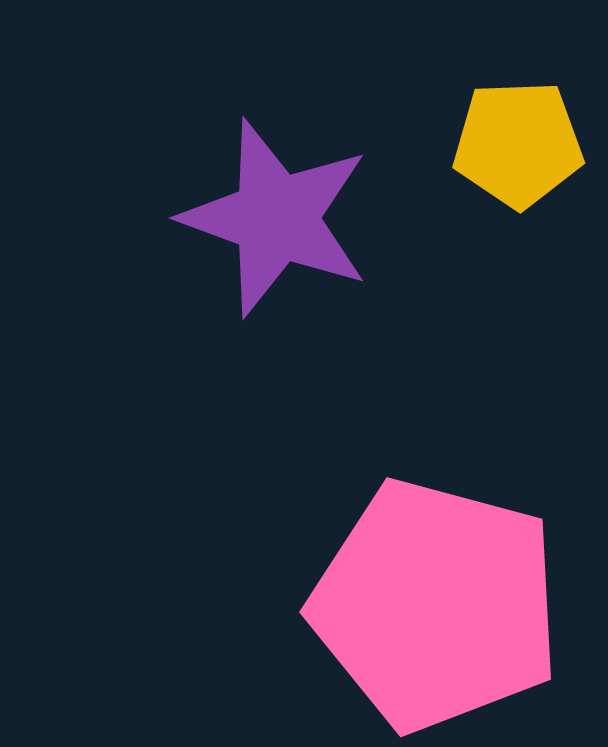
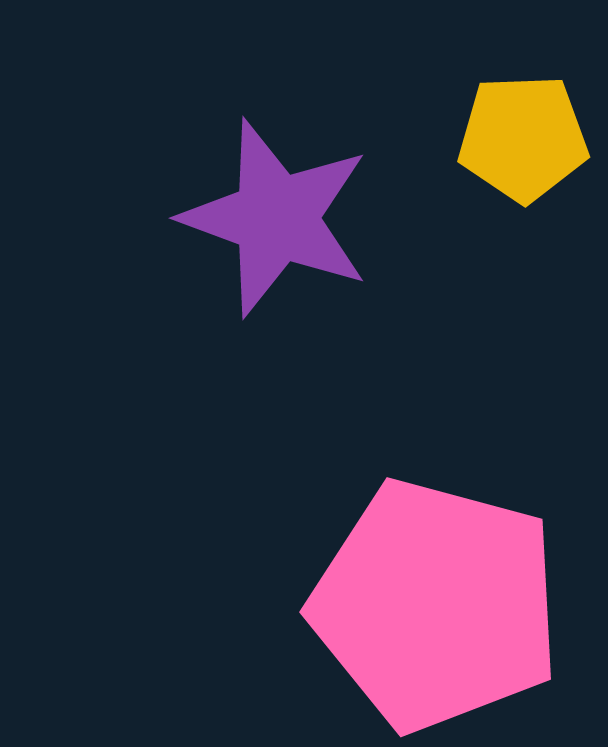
yellow pentagon: moved 5 px right, 6 px up
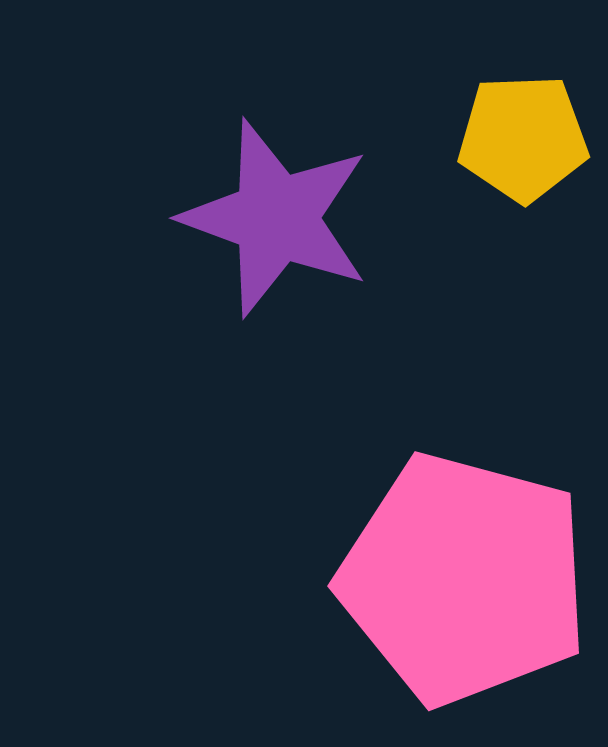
pink pentagon: moved 28 px right, 26 px up
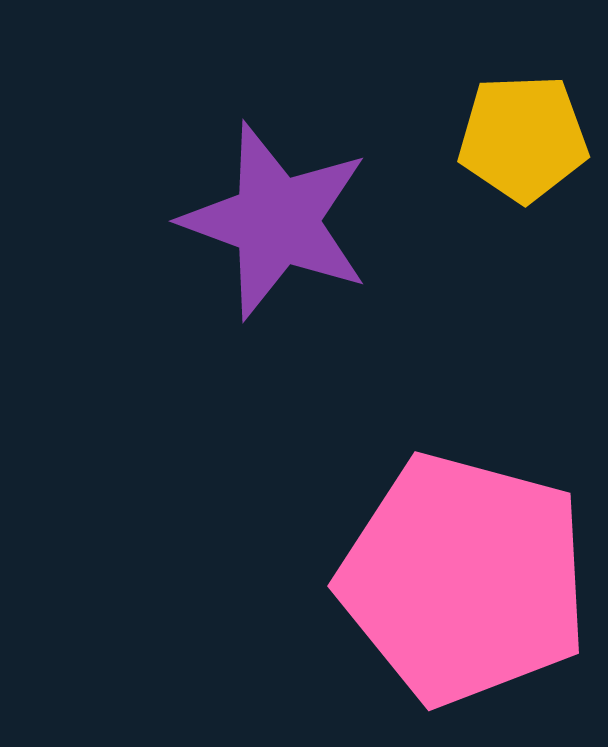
purple star: moved 3 px down
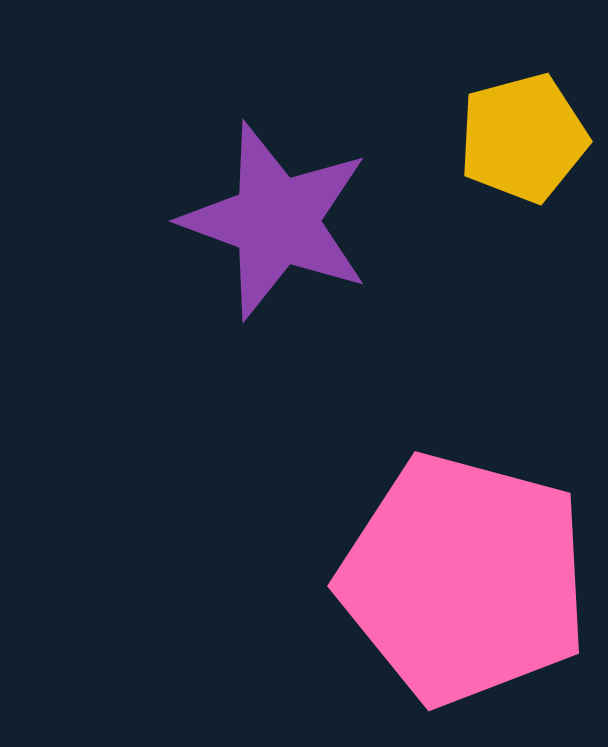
yellow pentagon: rotated 13 degrees counterclockwise
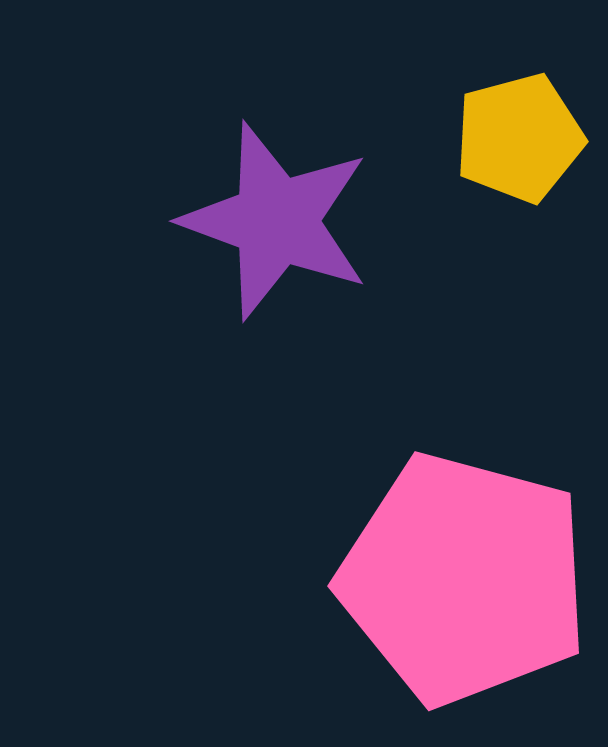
yellow pentagon: moved 4 px left
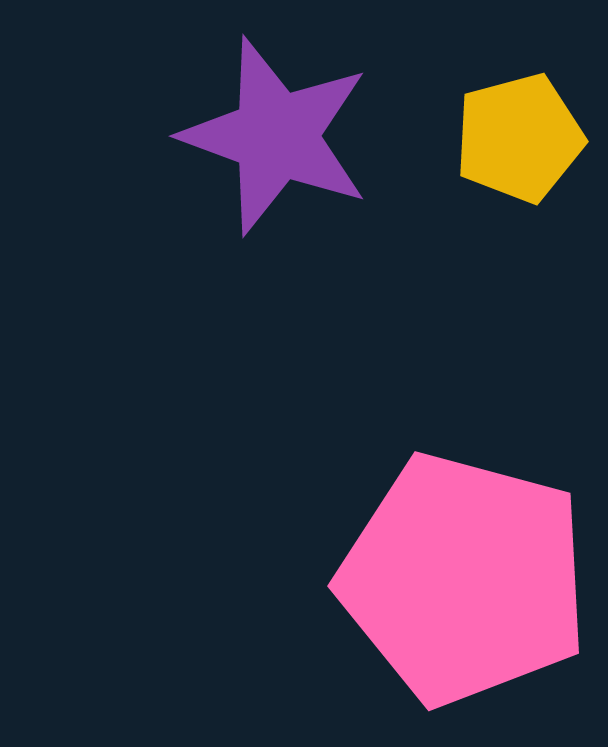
purple star: moved 85 px up
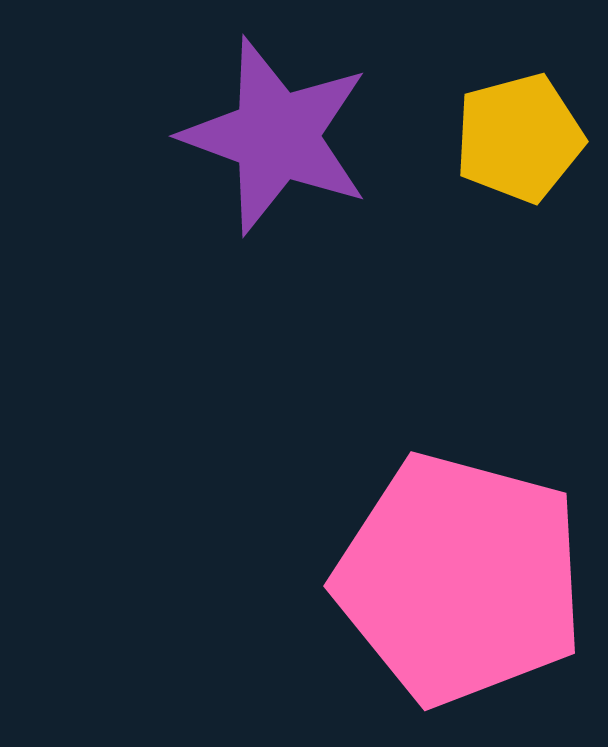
pink pentagon: moved 4 px left
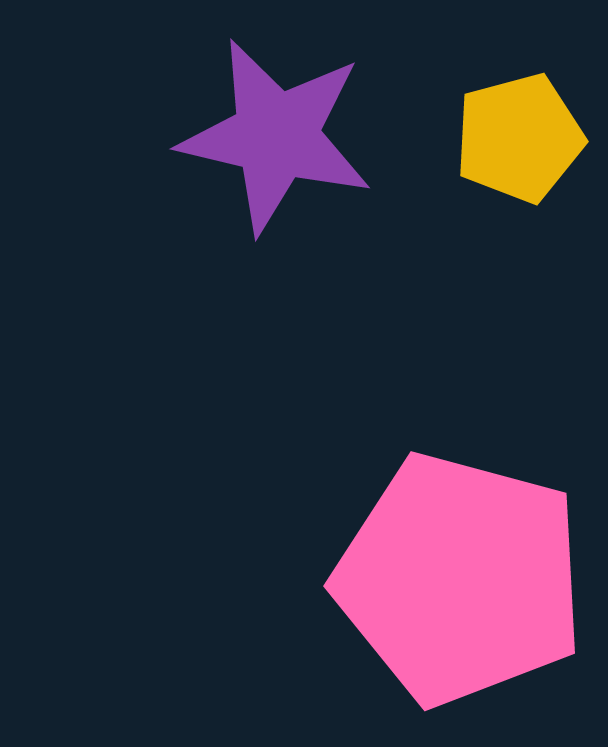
purple star: rotated 7 degrees counterclockwise
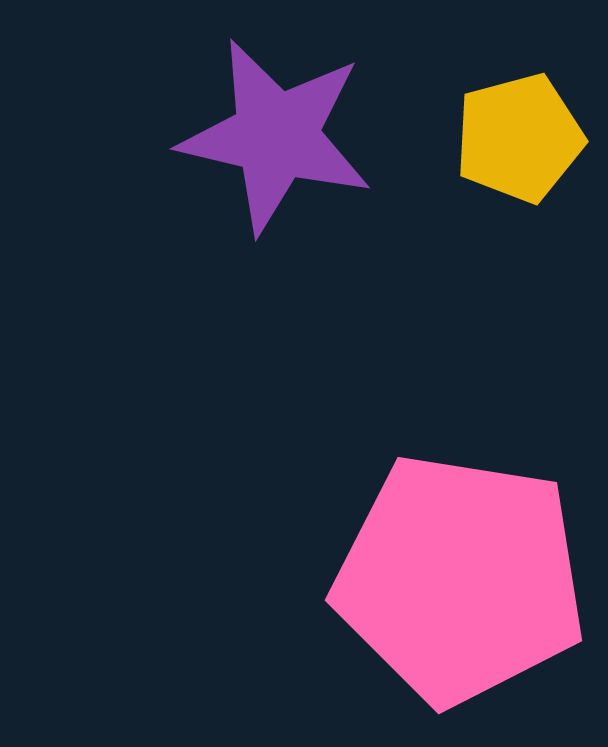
pink pentagon: rotated 6 degrees counterclockwise
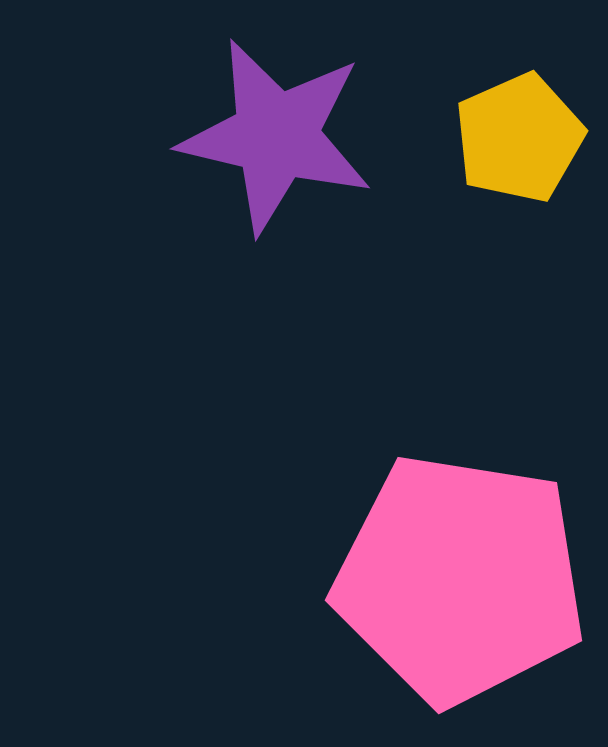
yellow pentagon: rotated 9 degrees counterclockwise
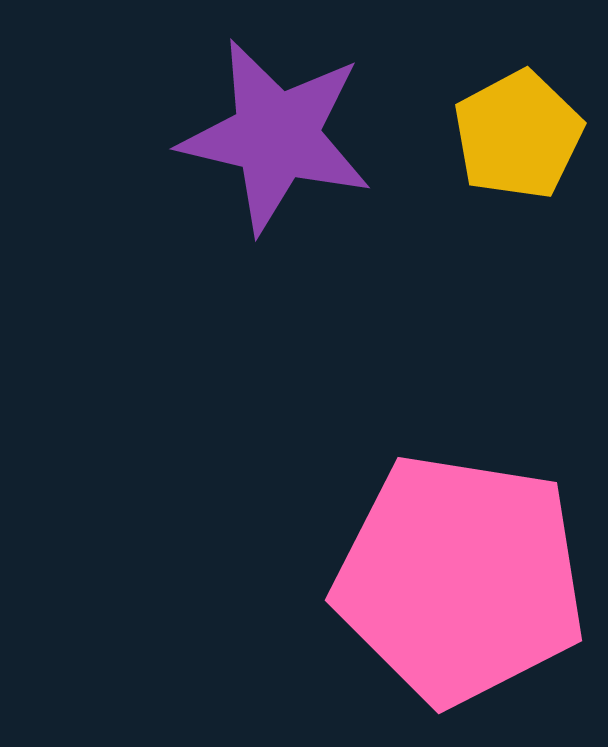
yellow pentagon: moved 1 px left, 3 px up; rotated 4 degrees counterclockwise
